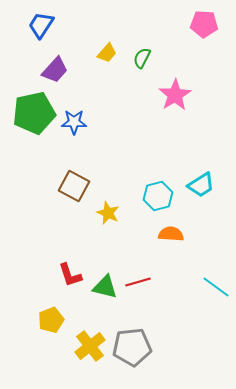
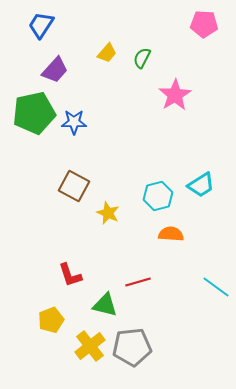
green triangle: moved 18 px down
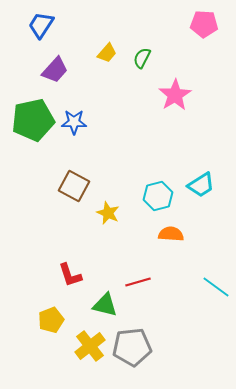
green pentagon: moved 1 px left, 7 px down
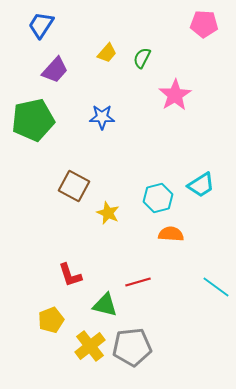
blue star: moved 28 px right, 5 px up
cyan hexagon: moved 2 px down
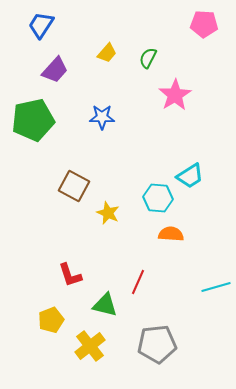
green semicircle: moved 6 px right
cyan trapezoid: moved 11 px left, 9 px up
cyan hexagon: rotated 20 degrees clockwise
red line: rotated 50 degrees counterclockwise
cyan line: rotated 52 degrees counterclockwise
gray pentagon: moved 25 px right, 3 px up
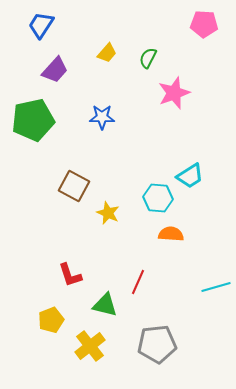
pink star: moved 1 px left, 2 px up; rotated 12 degrees clockwise
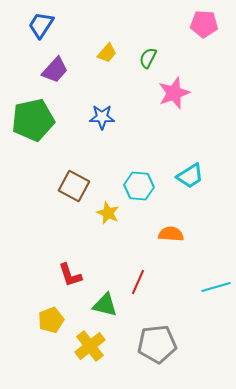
cyan hexagon: moved 19 px left, 12 px up
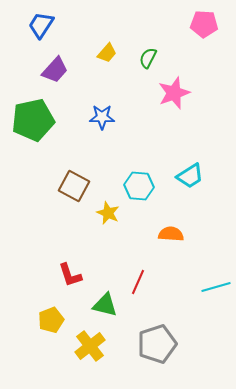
gray pentagon: rotated 12 degrees counterclockwise
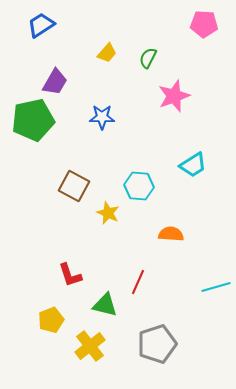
blue trapezoid: rotated 24 degrees clockwise
purple trapezoid: moved 12 px down; rotated 12 degrees counterclockwise
pink star: moved 3 px down
cyan trapezoid: moved 3 px right, 11 px up
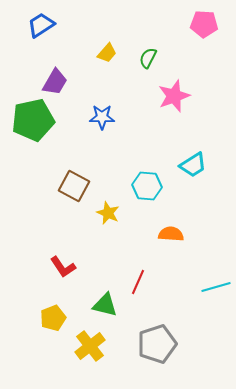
cyan hexagon: moved 8 px right
red L-shape: moved 7 px left, 8 px up; rotated 16 degrees counterclockwise
yellow pentagon: moved 2 px right, 2 px up
